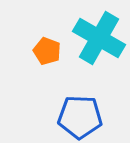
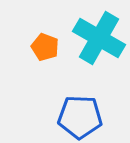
orange pentagon: moved 2 px left, 4 px up
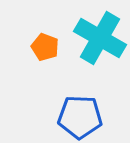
cyan cross: moved 1 px right
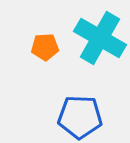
orange pentagon: rotated 24 degrees counterclockwise
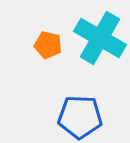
orange pentagon: moved 3 px right, 2 px up; rotated 16 degrees clockwise
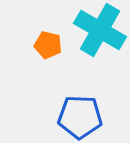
cyan cross: moved 8 px up
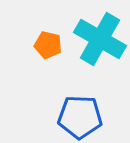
cyan cross: moved 9 px down
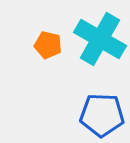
blue pentagon: moved 22 px right, 2 px up
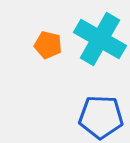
blue pentagon: moved 1 px left, 2 px down
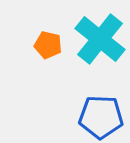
cyan cross: rotated 9 degrees clockwise
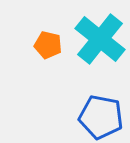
blue pentagon: rotated 9 degrees clockwise
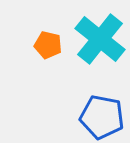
blue pentagon: moved 1 px right
